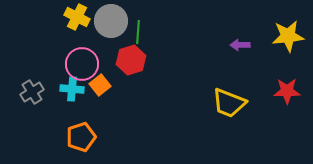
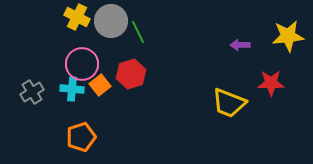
green line: rotated 30 degrees counterclockwise
red hexagon: moved 14 px down
red star: moved 16 px left, 8 px up
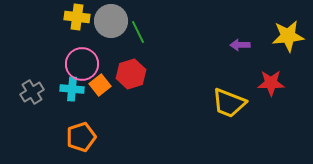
yellow cross: rotated 20 degrees counterclockwise
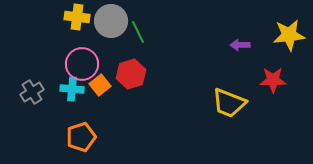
yellow star: moved 1 px right, 1 px up
red star: moved 2 px right, 3 px up
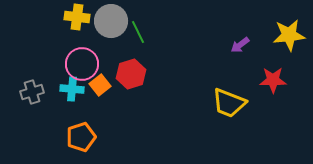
purple arrow: rotated 36 degrees counterclockwise
gray cross: rotated 15 degrees clockwise
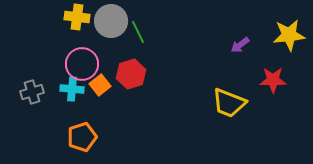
orange pentagon: moved 1 px right
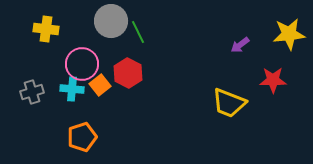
yellow cross: moved 31 px left, 12 px down
yellow star: moved 1 px up
red hexagon: moved 3 px left, 1 px up; rotated 16 degrees counterclockwise
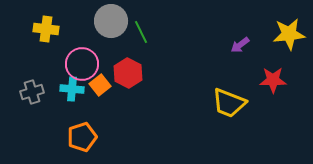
green line: moved 3 px right
